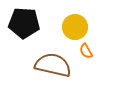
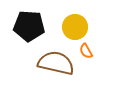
black pentagon: moved 5 px right, 3 px down
brown semicircle: moved 3 px right, 2 px up
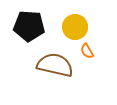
orange semicircle: moved 1 px right
brown semicircle: moved 1 px left, 2 px down
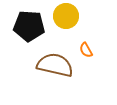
yellow circle: moved 9 px left, 11 px up
orange semicircle: moved 1 px left, 1 px up
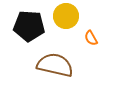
orange semicircle: moved 5 px right, 12 px up
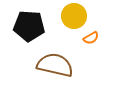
yellow circle: moved 8 px right
orange semicircle: rotated 91 degrees counterclockwise
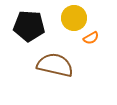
yellow circle: moved 2 px down
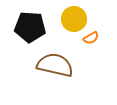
yellow circle: moved 1 px down
black pentagon: moved 1 px right, 1 px down
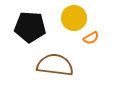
yellow circle: moved 1 px up
brown semicircle: rotated 6 degrees counterclockwise
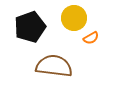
black pentagon: rotated 24 degrees counterclockwise
brown semicircle: moved 1 px left, 1 px down
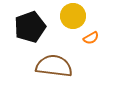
yellow circle: moved 1 px left, 2 px up
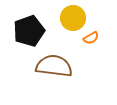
yellow circle: moved 2 px down
black pentagon: moved 1 px left, 4 px down
